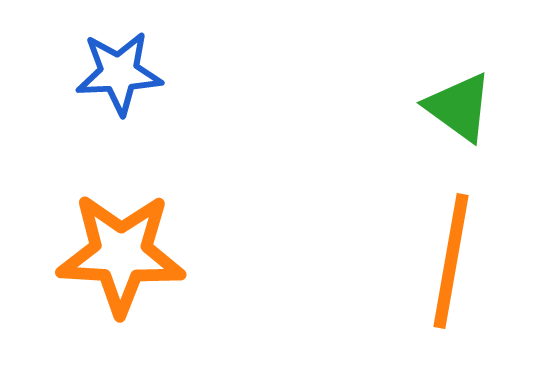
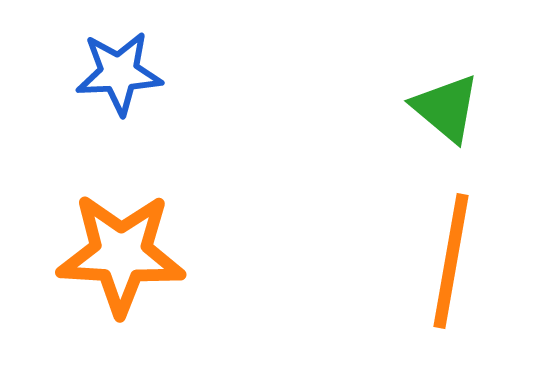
green triangle: moved 13 px left, 1 px down; rotated 4 degrees clockwise
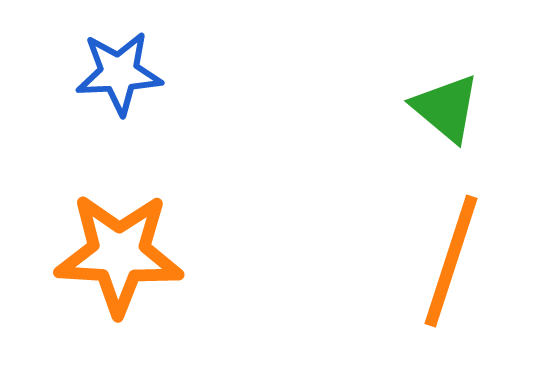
orange star: moved 2 px left
orange line: rotated 8 degrees clockwise
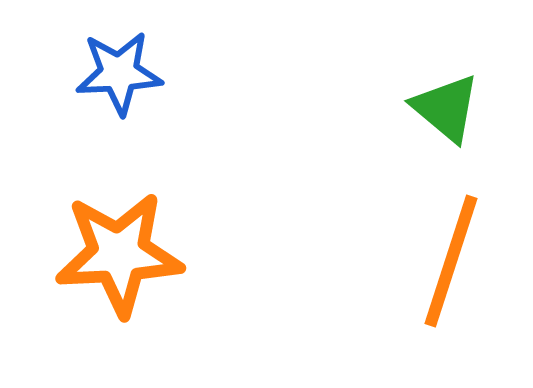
orange star: rotated 6 degrees counterclockwise
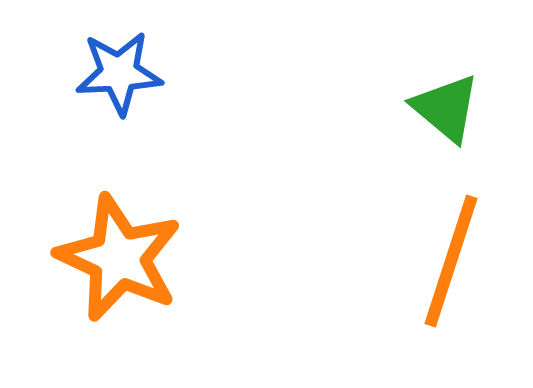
orange star: moved 4 px down; rotated 28 degrees clockwise
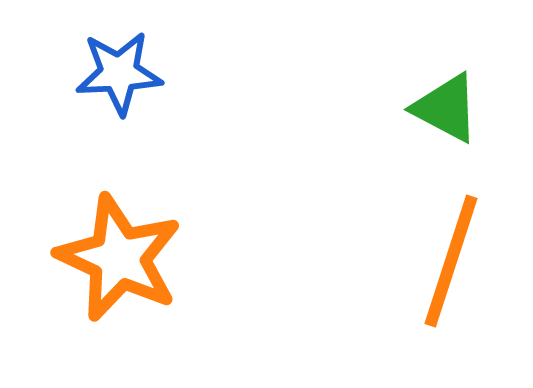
green triangle: rotated 12 degrees counterclockwise
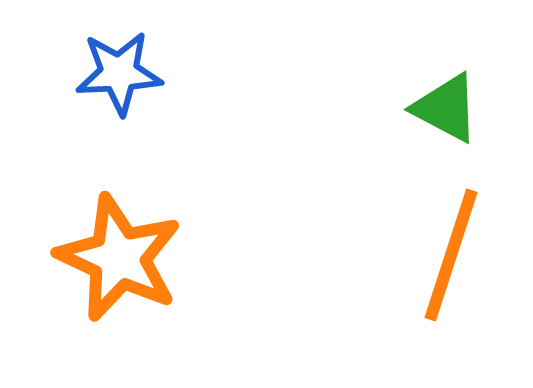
orange line: moved 6 px up
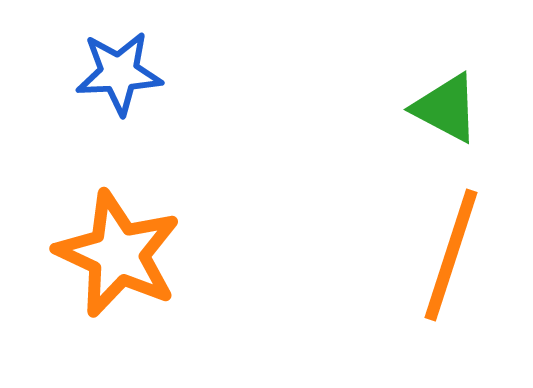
orange star: moved 1 px left, 4 px up
